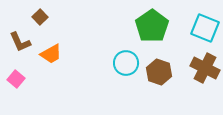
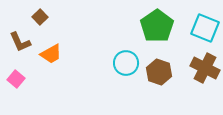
green pentagon: moved 5 px right
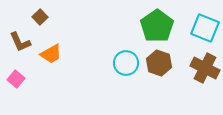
brown hexagon: moved 9 px up
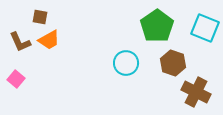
brown square: rotated 35 degrees counterclockwise
orange trapezoid: moved 2 px left, 14 px up
brown hexagon: moved 14 px right
brown cross: moved 9 px left, 24 px down
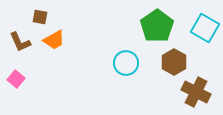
cyan square: rotated 8 degrees clockwise
orange trapezoid: moved 5 px right
brown hexagon: moved 1 px right, 1 px up; rotated 10 degrees clockwise
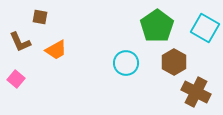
orange trapezoid: moved 2 px right, 10 px down
